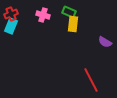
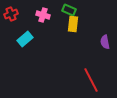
green rectangle: moved 2 px up
cyan rectangle: moved 14 px right, 13 px down; rotated 28 degrees clockwise
purple semicircle: rotated 48 degrees clockwise
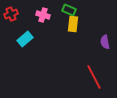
red line: moved 3 px right, 3 px up
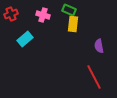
purple semicircle: moved 6 px left, 4 px down
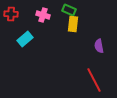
red cross: rotated 24 degrees clockwise
red line: moved 3 px down
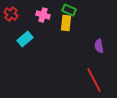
red cross: rotated 32 degrees clockwise
yellow rectangle: moved 7 px left, 1 px up
